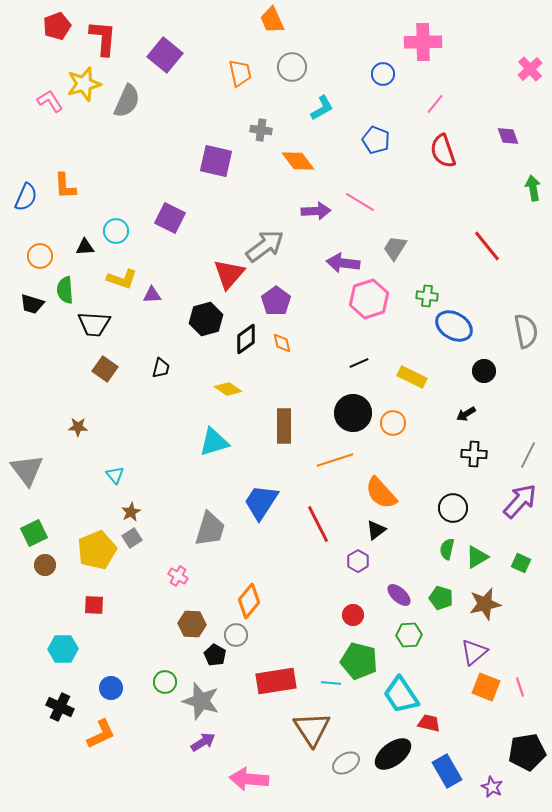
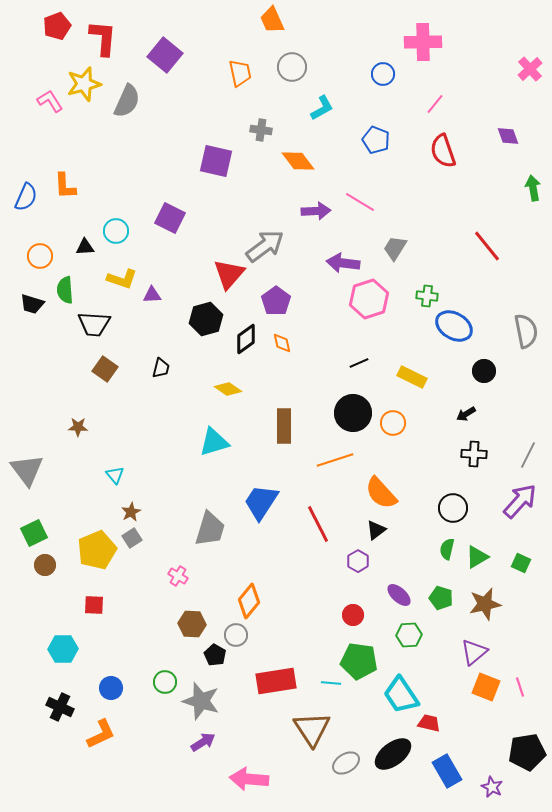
green pentagon at (359, 661): rotated 6 degrees counterclockwise
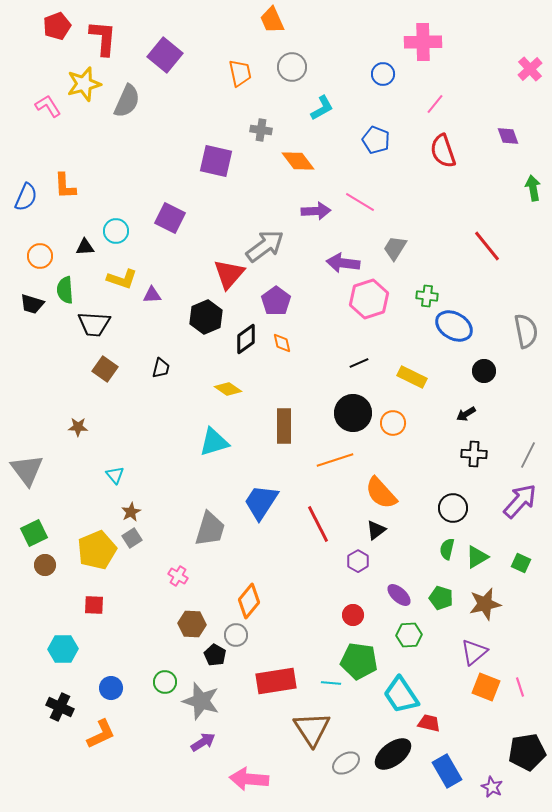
pink L-shape at (50, 101): moved 2 px left, 5 px down
black hexagon at (206, 319): moved 2 px up; rotated 8 degrees counterclockwise
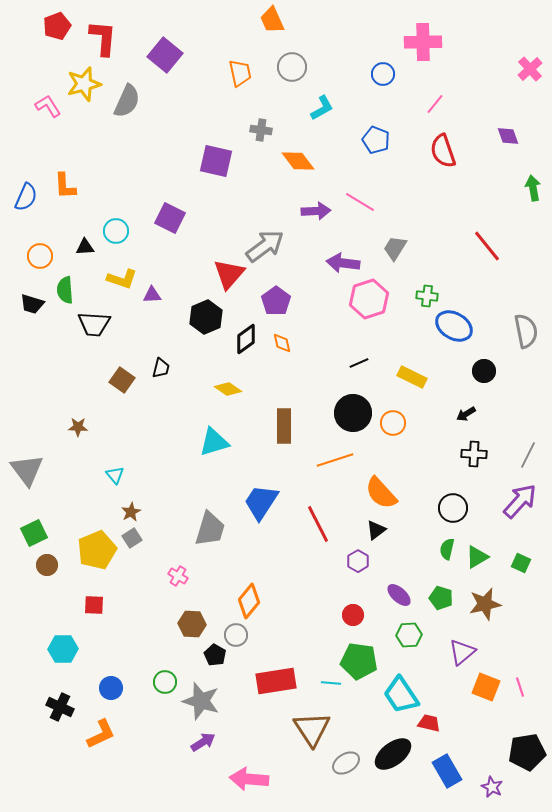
brown square at (105, 369): moved 17 px right, 11 px down
brown circle at (45, 565): moved 2 px right
purple triangle at (474, 652): moved 12 px left
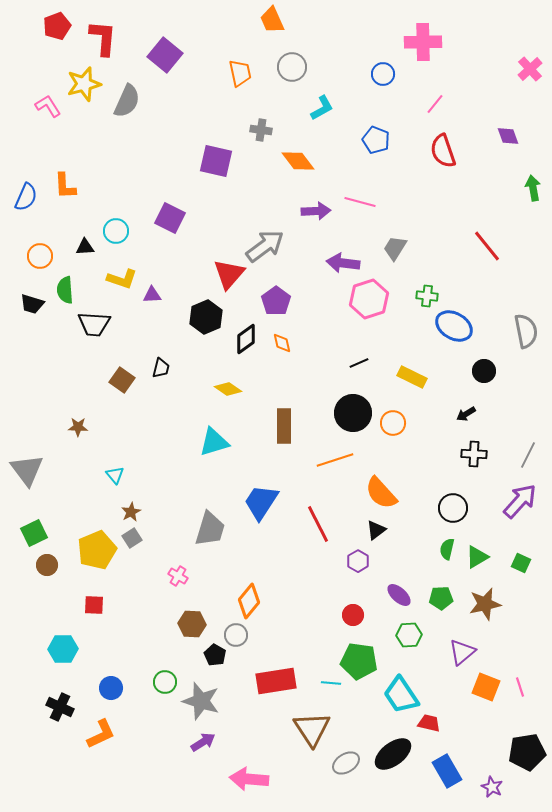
pink line at (360, 202): rotated 16 degrees counterclockwise
green pentagon at (441, 598): rotated 20 degrees counterclockwise
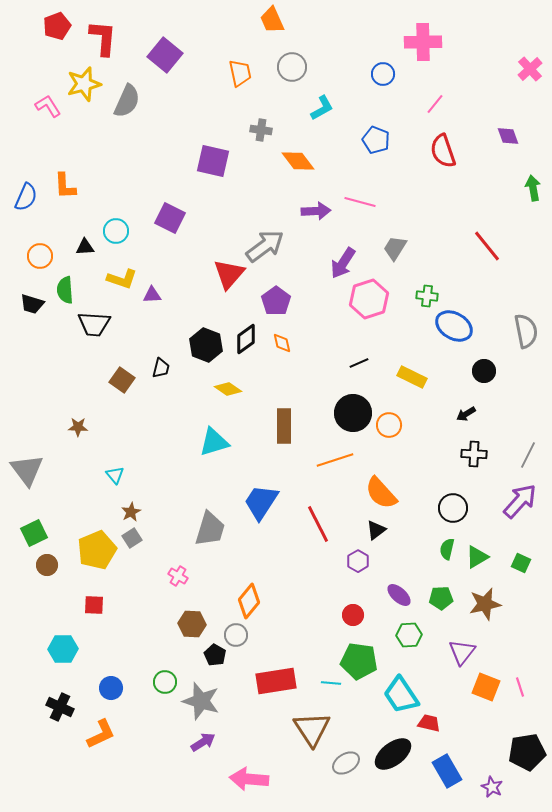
purple square at (216, 161): moved 3 px left
purple arrow at (343, 263): rotated 64 degrees counterclockwise
black hexagon at (206, 317): moved 28 px down; rotated 16 degrees counterclockwise
orange circle at (393, 423): moved 4 px left, 2 px down
purple triangle at (462, 652): rotated 12 degrees counterclockwise
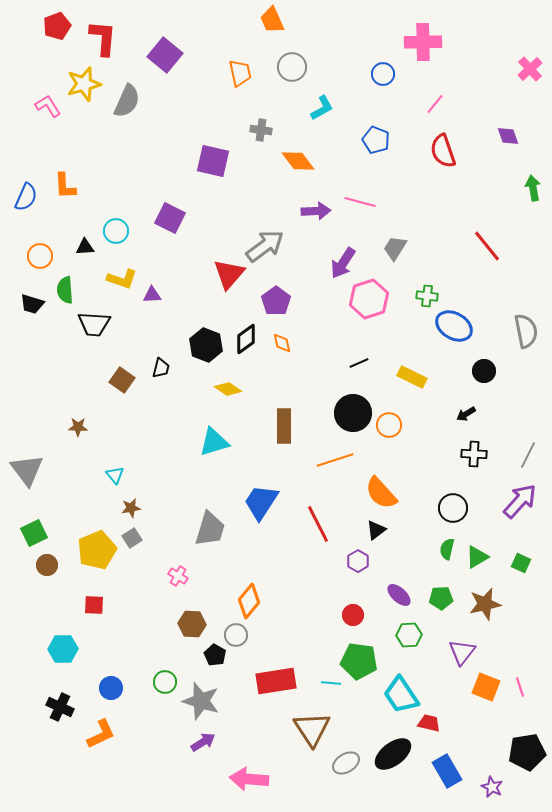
brown star at (131, 512): moved 4 px up; rotated 18 degrees clockwise
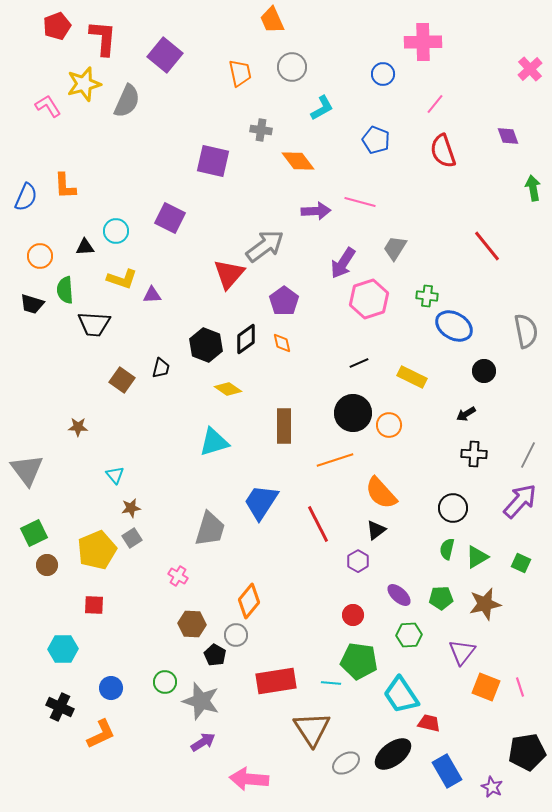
purple pentagon at (276, 301): moved 8 px right
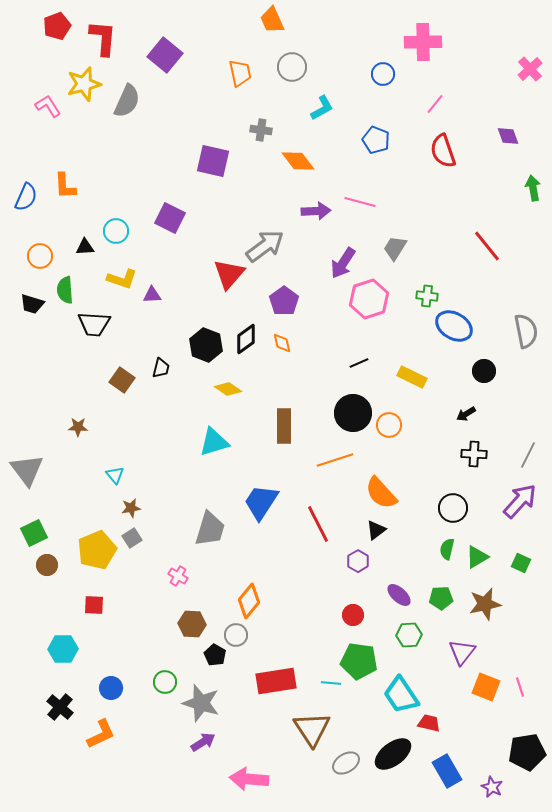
gray star at (201, 701): moved 2 px down
black cross at (60, 707): rotated 16 degrees clockwise
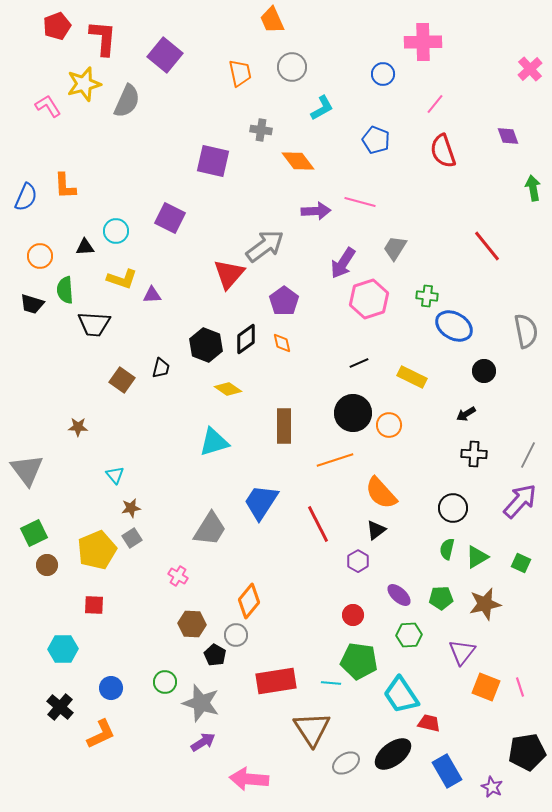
gray trapezoid at (210, 529): rotated 15 degrees clockwise
